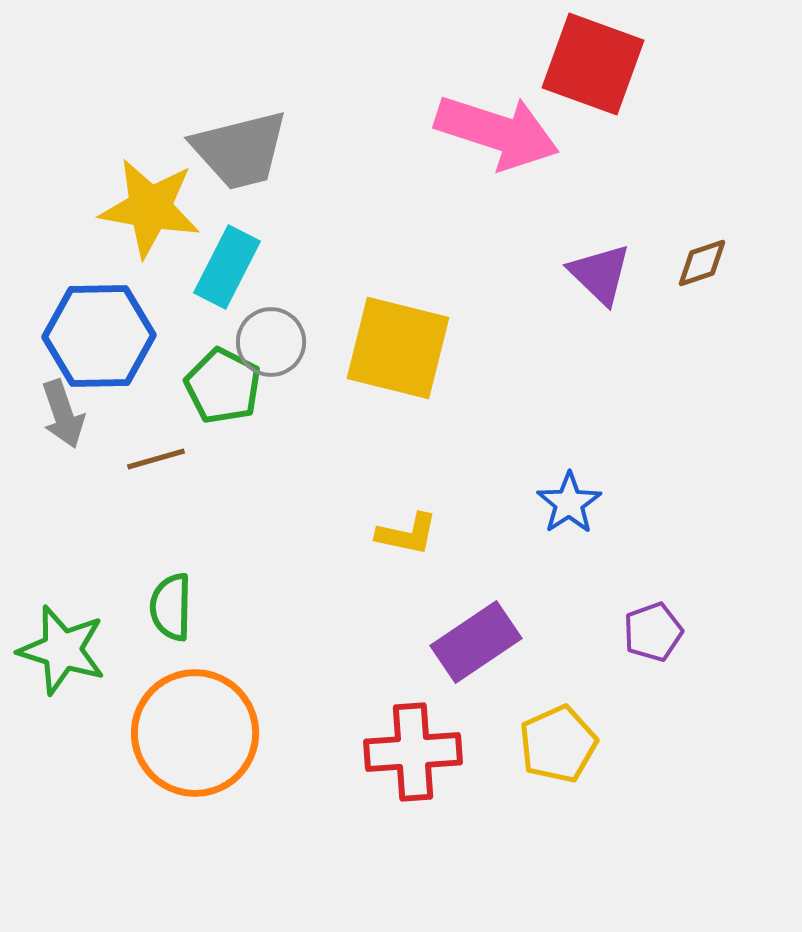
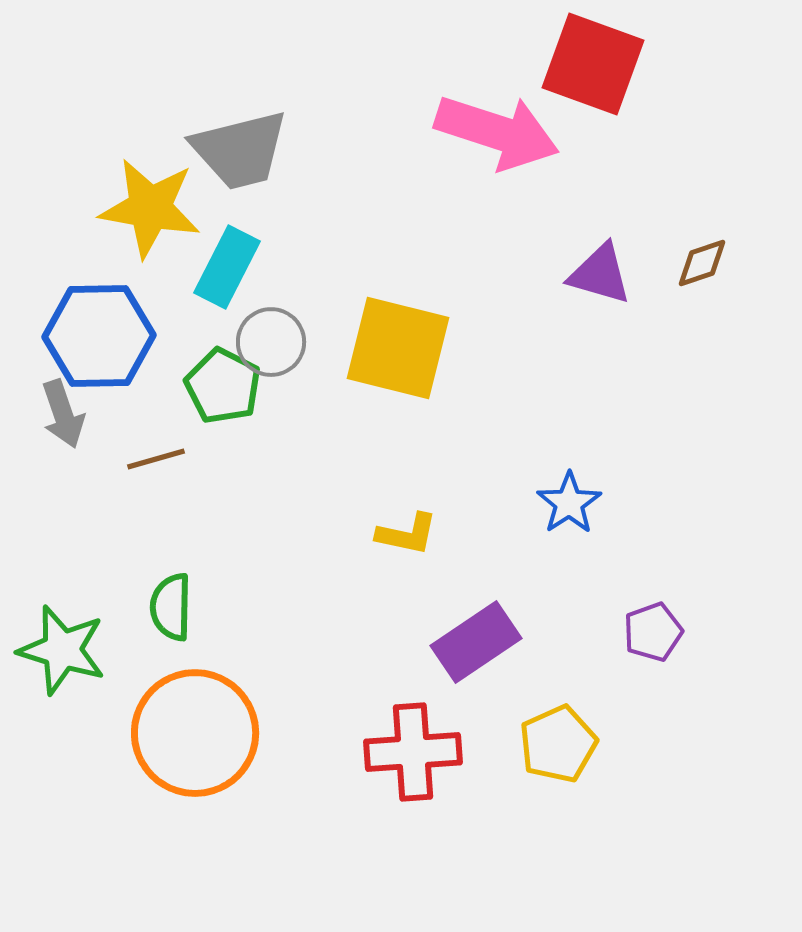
purple triangle: rotated 28 degrees counterclockwise
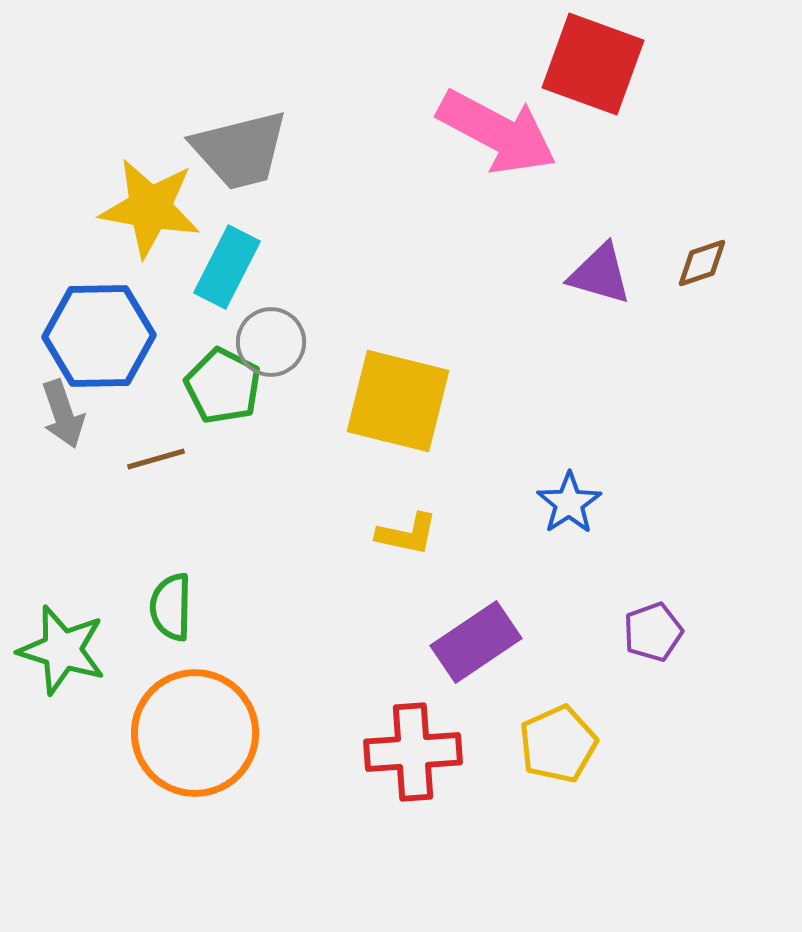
pink arrow: rotated 10 degrees clockwise
yellow square: moved 53 px down
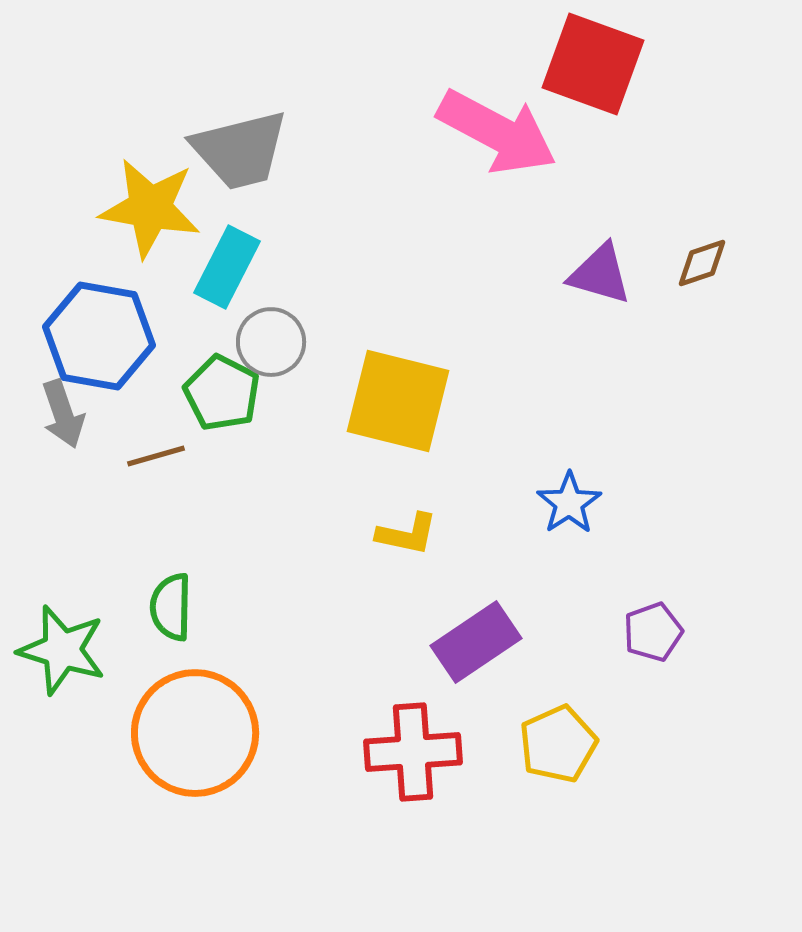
blue hexagon: rotated 11 degrees clockwise
green pentagon: moved 1 px left, 7 px down
brown line: moved 3 px up
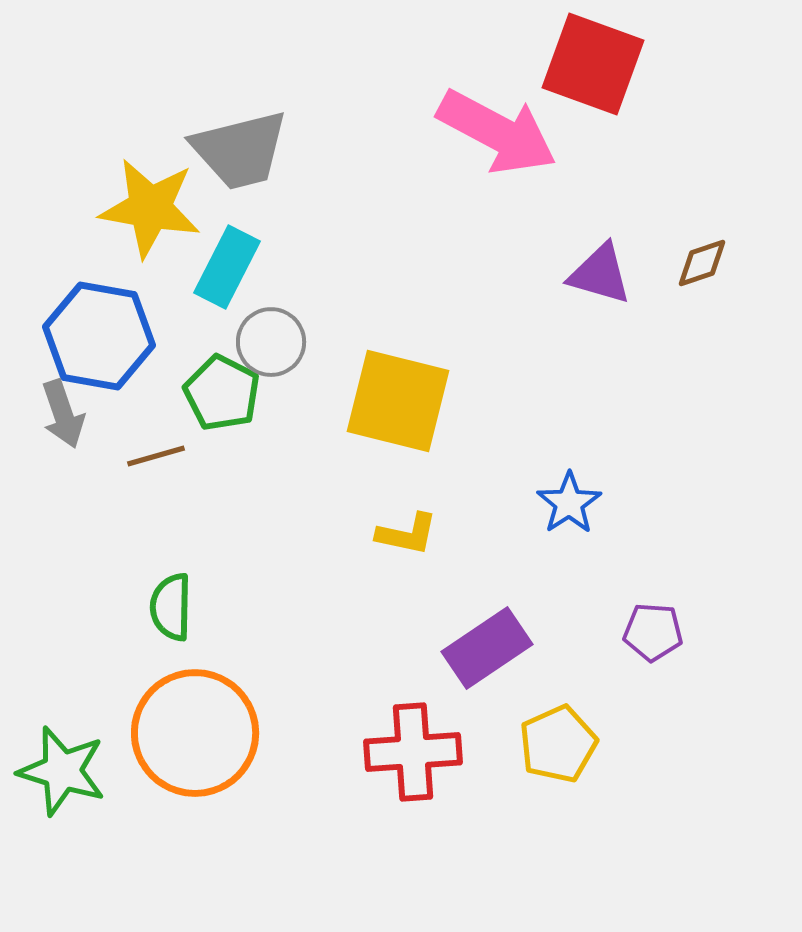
purple pentagon: rotated 24 degrees clockwise
purple rectangle: moved 11 px right, 6 px down
green star: moved 121 px down
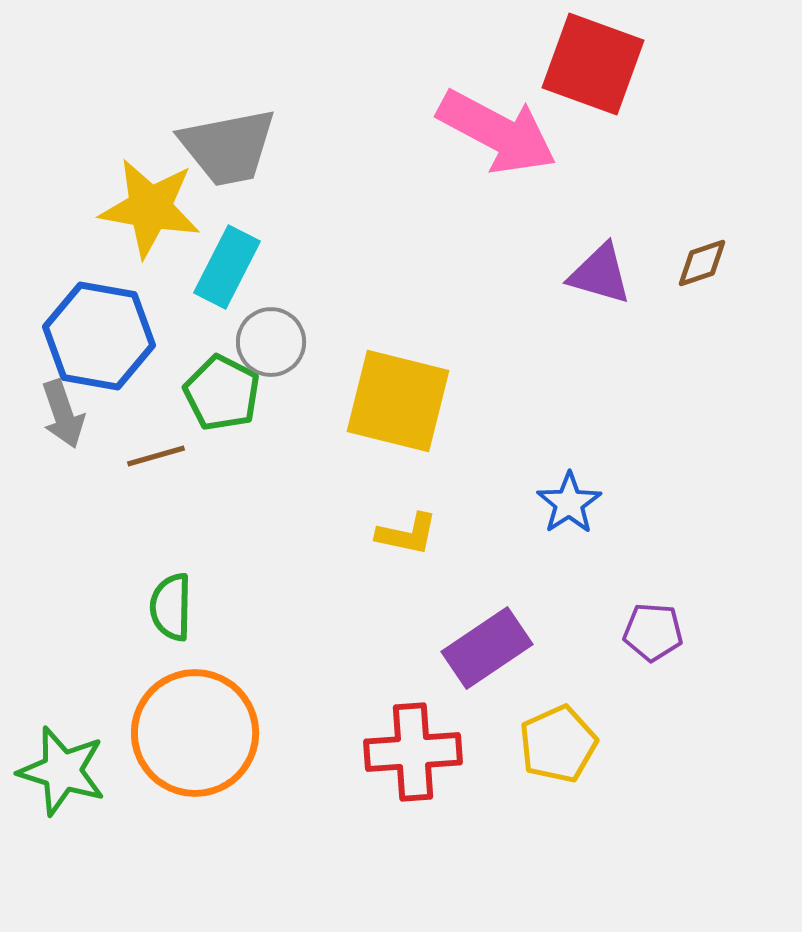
gray trapezoid: moved 12 px left, 3 px up; rotated 3 degrees clockwise
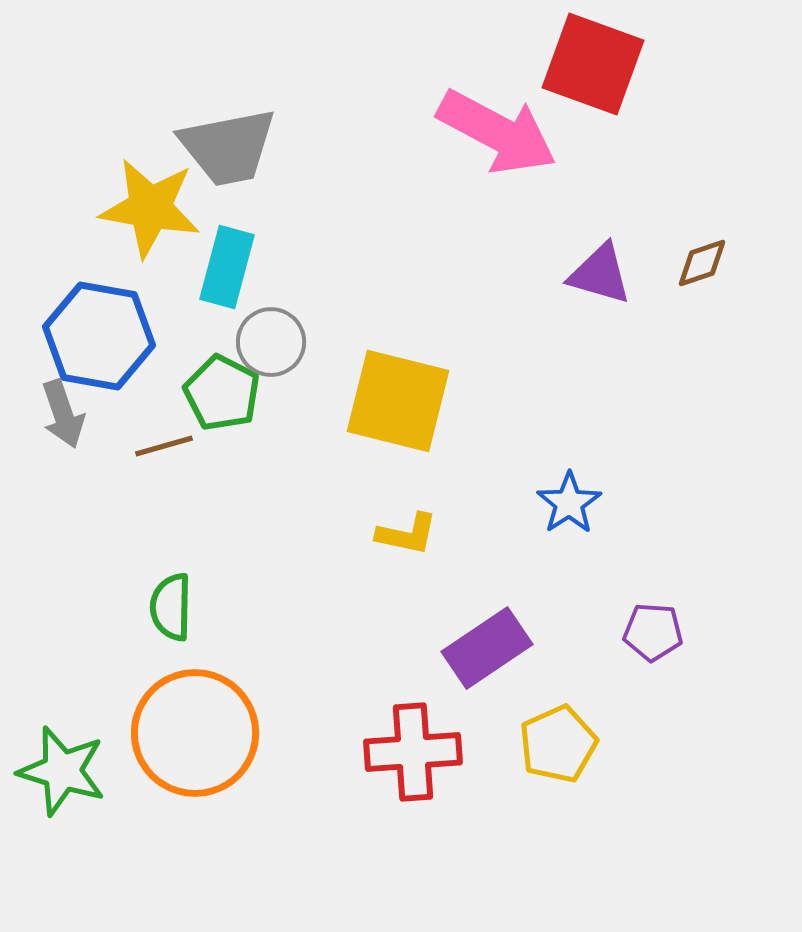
cyan rectangle: rotated 12 degrees counterclockwise
brown line: moved 8 px right, 10 px up
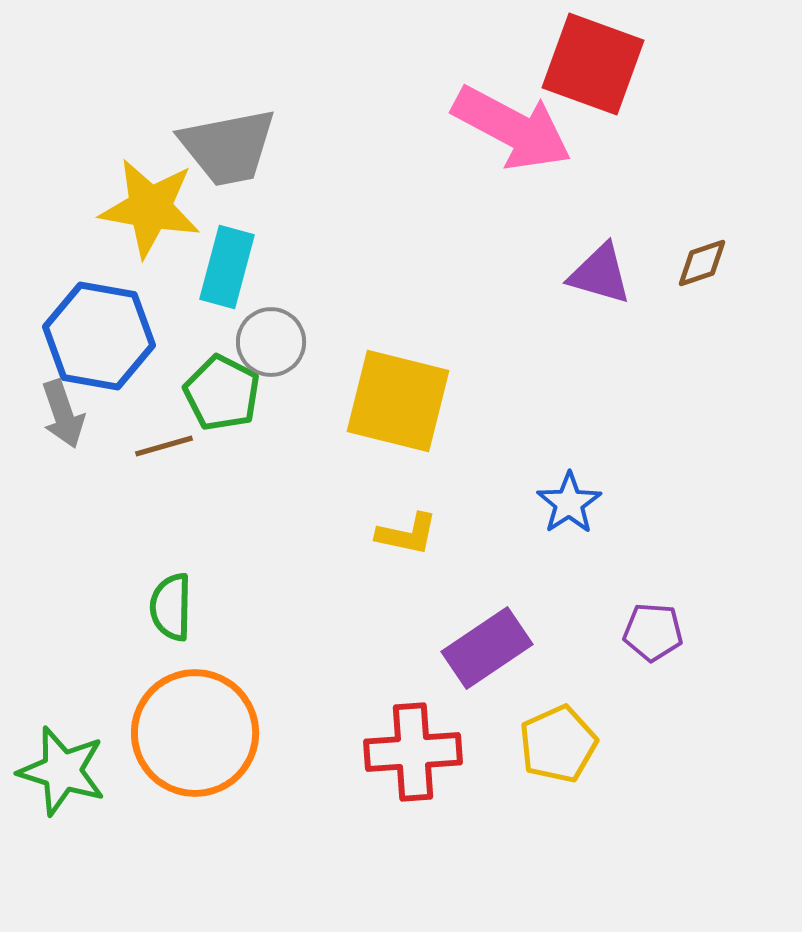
pink arrow: moved 15 px right, 4 px up
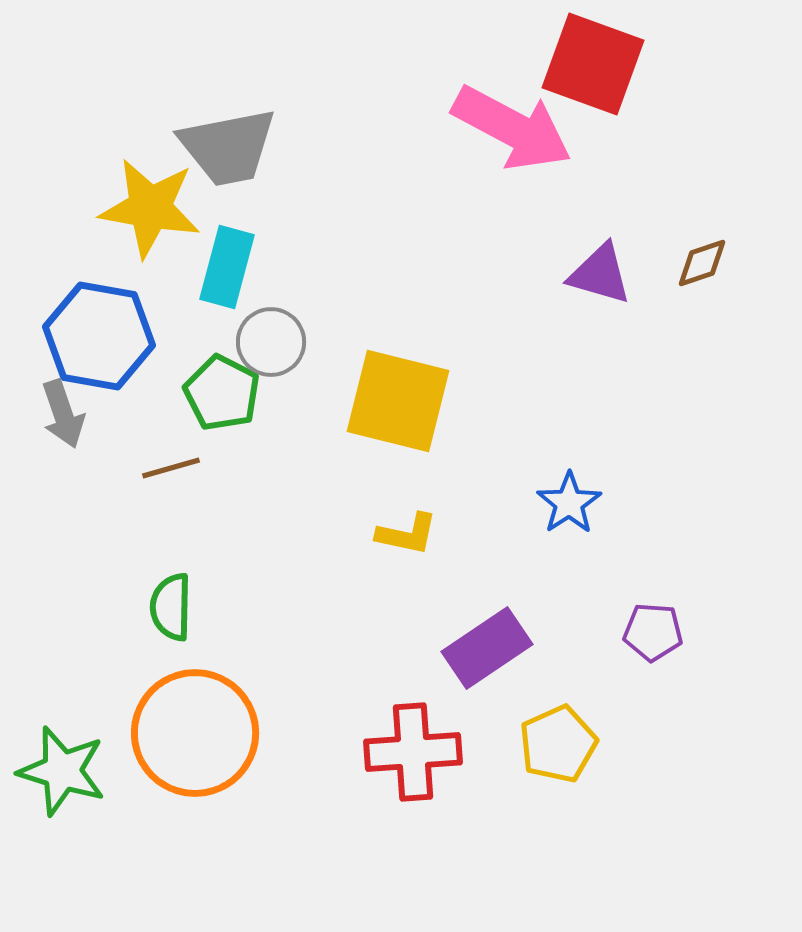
brown line: moved 7 px right, 22 px down
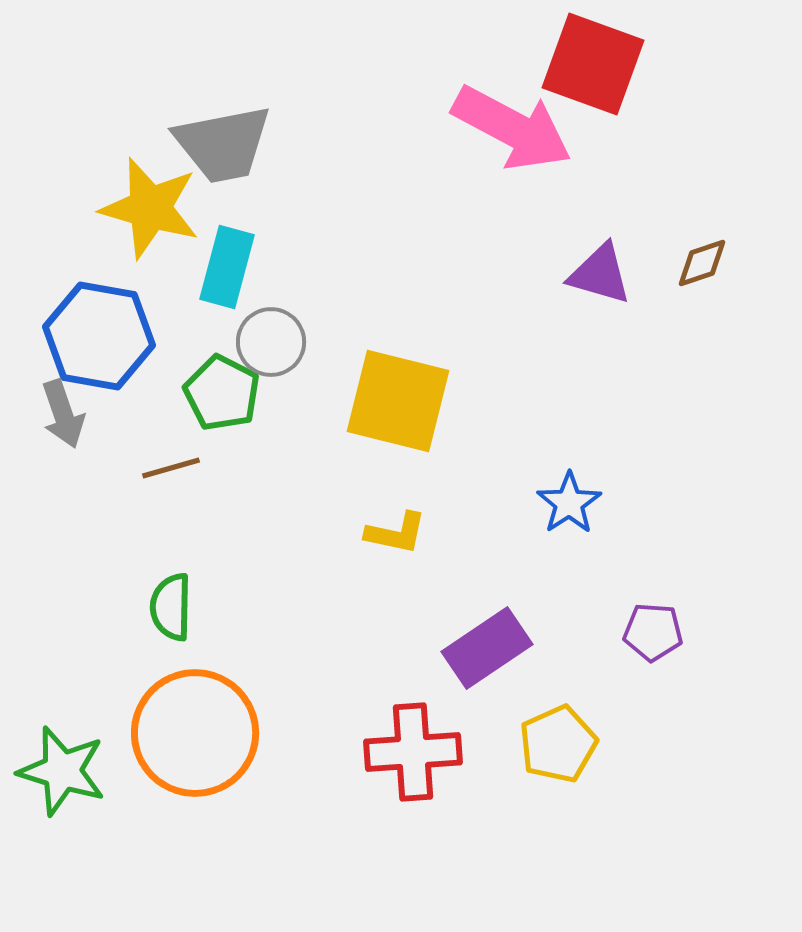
gray trapezoid: moved 5 px left, 3 px up
yellow star: rotated 6 degrees clockwise
yellow L-shape: moved 11 px left, 1 px up
